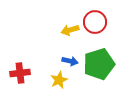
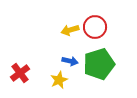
red circle: moved 5 px down
red cross: rotated 30 degrees counterclockwise
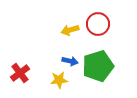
red circle: moved 3 px right, 3 px up
green pentagon: moved 1 px left, 2 px down
yellow star: rotated 18 degrees clockwise
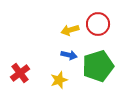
blue arrow: moved 1 px left, 6 px up
yellow star: rotated 12 degrees counterclockwise
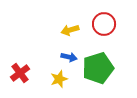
red circle: moved 6 px right
blue arrow: moved 2 px down
green pentagon: moved 2 px down
yellow star: moved 1 px up
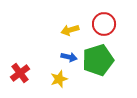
green pentagon: moved 8 px up
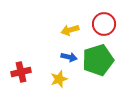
red cross: moved 1 px right, 1 px up; rotated 24 degrees clockwise
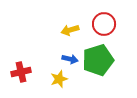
blue arrow: moved 1 px right, 2 px down
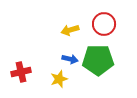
green pentagon: rotated 16 degrees clockwise
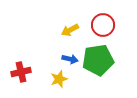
red circle: moved 1 px left, 1 px down
yellow arrow: rotated 12 degrees counterclockwise
green pentagon: rotated 8 degrees counterclockwise
